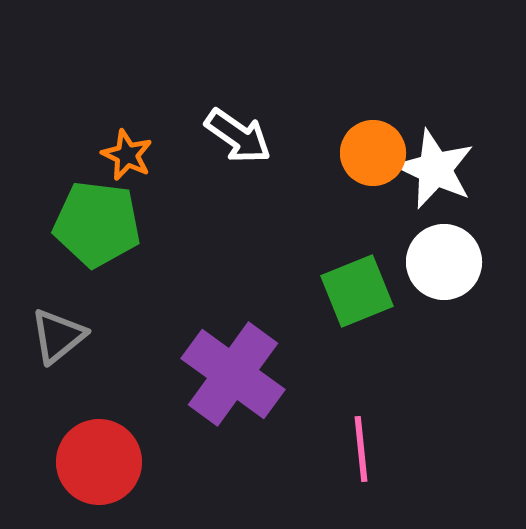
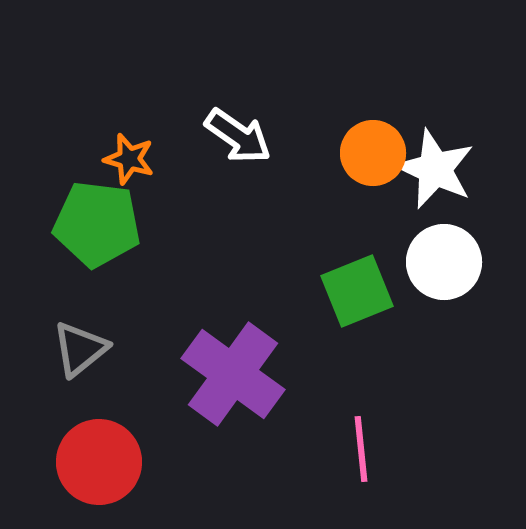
orange star: moved 2 px right, 4 px down; rotated 9 degrees counterclockwise
gray triangle: moved 22 px right, 13 px down
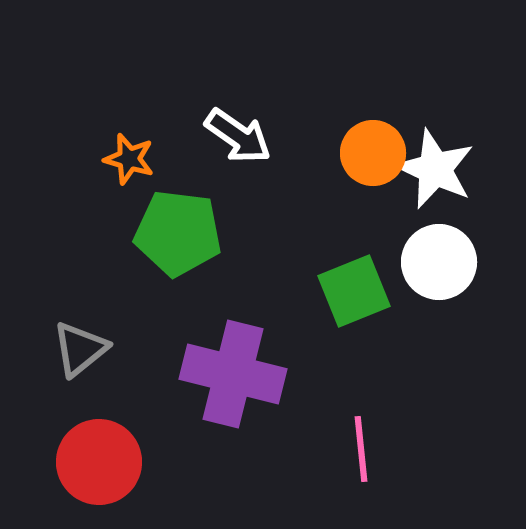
green pentagon: moved 81 px right, 9 px down
white circle: moved 5 px left
green square: moved 3 px left
purple cross: rotated 22 degrees counterclockwise
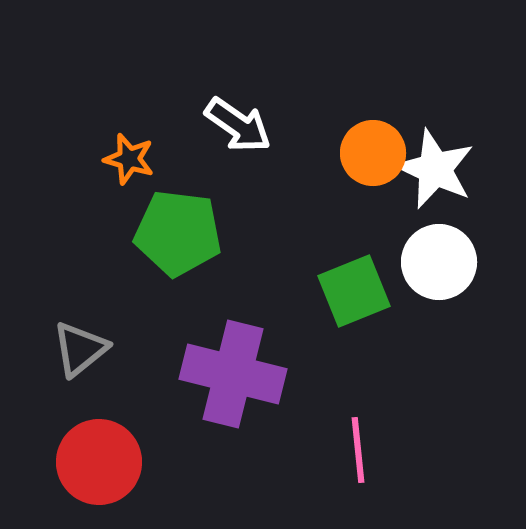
white arrow: moved 11 px up
pink line: moved 3 px left, 1 px down
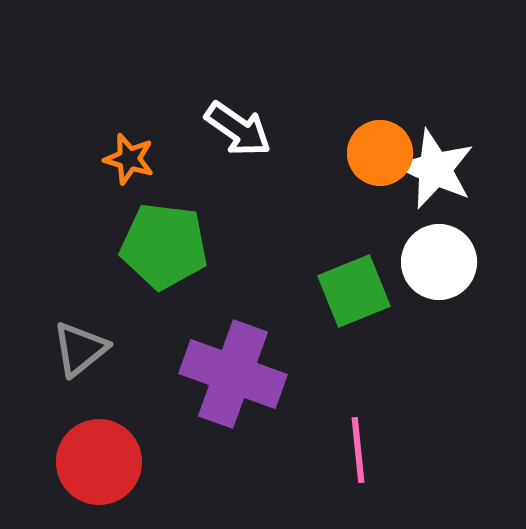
white arrow: moved 4 px down
orange circle: moved 7 px right
green pentagon: moved 14 px left, 13 px down
purple cross: rotated 6 degrees clockwise
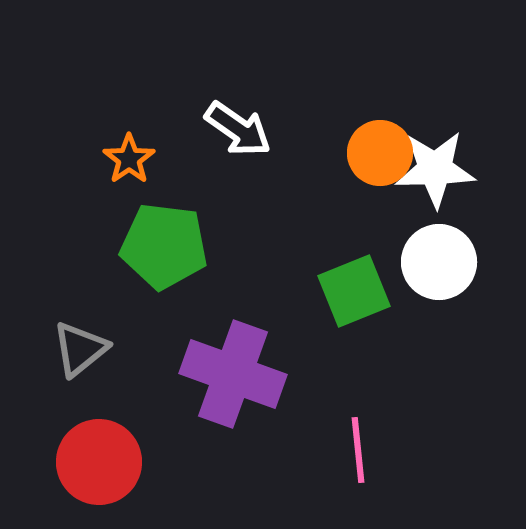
orange star: rotated 21 degrees clockwise
white star: rotated 26 degrees counterclockwise
